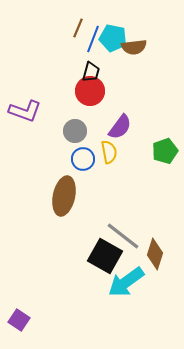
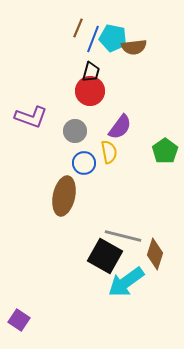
purple L-shape: moved 6 px right, 6 px down
green pentagon: rotated 15 degrees counterclockwise
blue circle: moved 1 px right, 4 px down
gray line: rotated 24 degrees counterclockwise
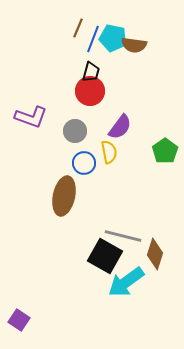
brown semicircle: moved 2 px up; rotated 15 degrees clockwise
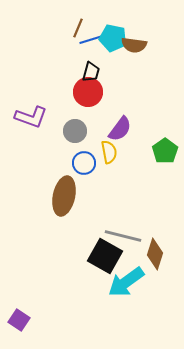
blue line: rotated 52 degrees clockwise
red circle: moved 2 px left, 1 px down
purple semicircle: moved 2 px down
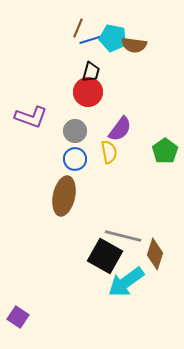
blue circle: moved 9 px left, 4 px up
purple square: moved 1 px left, 3 px up
